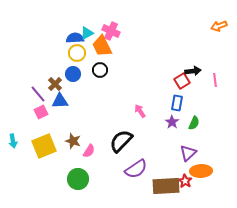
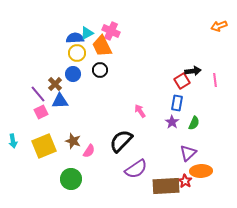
green circle: moved 7 px left
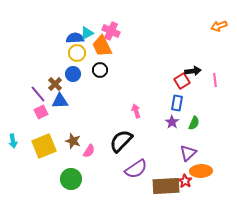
pink arrow: moved 4 px left; rotated 16 degrees clockwise
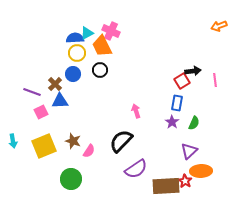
purple line: moved 6 px left, 2 px up; rotated 30 degrees counterclockwise
purple triangle: moved 1 px right, 2 px up
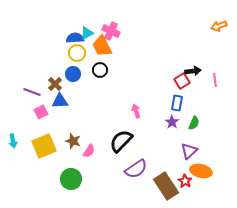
orange ellipse: rotated 15 degrees clockwise
brown rectangle: rotated 60 degrees clockwise
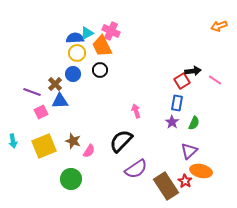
pink line: rotated 48 degrees counterclockwise
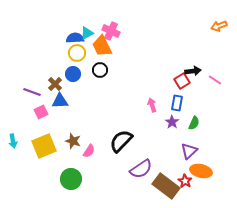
pink arrow: moved 16 px right, 6 px up
purple semicircle: moved 5 px right
brown rectangle: rotated 20 degrees counterclockwise
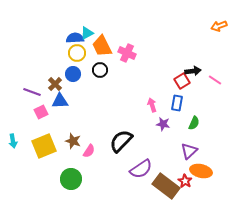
pink cross: moved 16 px right, 22 px down
purple star: moved 9 px left, 2 px down; rotated 24 degrees counterclockwise
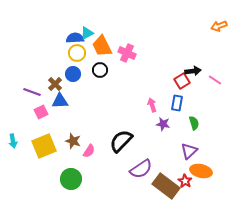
green semicircle: rotated 40 degrees counterclockwise
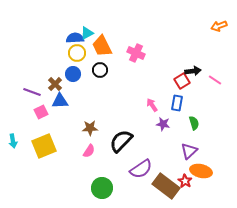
pink cross: moved 9 px right
pink arrow: rotated 16 degrees counterclockwise
brown star: moved 17 px right, 13 px up; rotated 21 degrees counterclockwise
green circle: moved 31 px right, 9 px down
